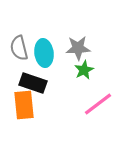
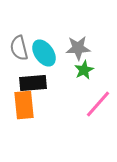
cyan ellipse: rotated 28 degrees counterclockwise
black rectangle: rotated 24 degrees counterclockwise
pink line: rotated 12 degrees counterclockwise
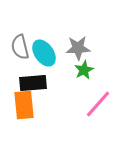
gray semicircle: moved 1 px right, 1 px up
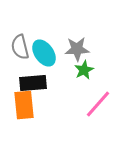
gray star: moved 1 px left, 1 px down
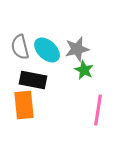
gray star: rotated 10 degrees counterclockwise
cyan ellipse: moved 3 px right, 3 px up; rotated 12 degrees counterclockwise
green star: rotated 18 degrees counterclockwise
black rectangle: moved 3 px up; rotated 16 degrees clockwise
pink line: moved 6 px down; rotated 32 degrees counterclockwise
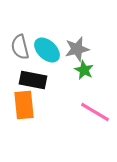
pink line: moved 3 px left, 2 px down; rotated 68 degrees counterclockwise
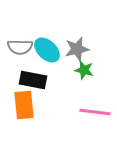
gray semicircle: rotated 75 degrees counterclockwise
green star: rotated 12 degrees counterclockwise
pink line: rotated 24 degrees counterclockwise
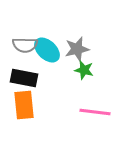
gray semicircle: moved 5 px right, 2 px up
black rectangle: moved 9 px left, 2 px up
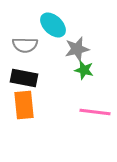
cyan ellipse: moved 6 px right, 25 px up
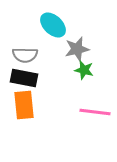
gray semicircle: moved 10 px down
